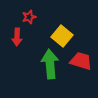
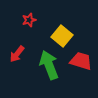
red star: moved 3 px down
red arrow: moved 17 px down; rotated 36 degrees clockwise
green arrow: moved 1 px left, 1 px down; rotated 16 degrees counterclockwise
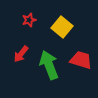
yellow square: moved 9 px up
red arrow: moved 4 px right
red trapezoid: moved 1 px up
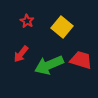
red star: moved 2 px left, 1 px down; rotated 24 degrees counterclockwise
green arrow: rotated 92 degrees counterclockwise
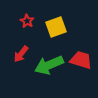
yellow square: moved 6 px left; rotated 30 degrees clockwise
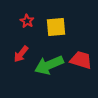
yellow square: rotated 15 degrees clockwise
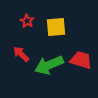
red arrow: rotated 96 degrees clockwise
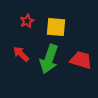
red star: rotated 16 degrees clockwise
yellow square: rotated 10 degrees clockwise
green arrow: moved 6 px up; rotated 48 degrees counterclockwise
